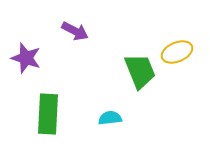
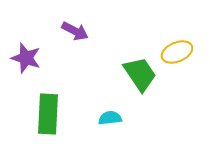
green trapezoid: moved 3 px down; rotated 12 degrees counterclockwise
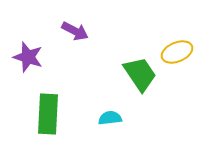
purple star: moved 2 px right, 1 px up
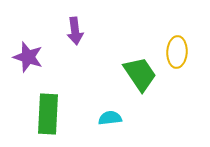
purple arrow: rotated 56 degrees clockwise
yellow ellipse: rotated 64 degrees counterclockwise
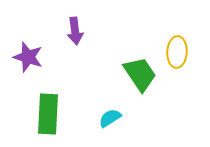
cyan semicircle: rotated 25 degrees counterclockwise
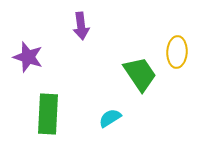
purple arrow: moved 6 px right, 5 px up
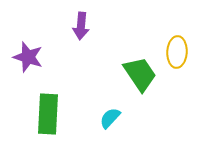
purple arrow: rotated 12 degrees clockwise
cyan semicircle: rotated 15 degrees counterclockwise
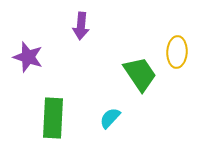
green rectangle: moved 5 px right, 4 px down
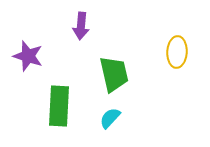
purple star: moved 1 px up
green trapezoid: moved 26 px left; rotated 21 degrees clockwise
green rectangle: moved 6 px right, 12 px up
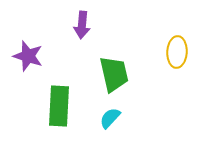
purple arrow: moved 1 px right, 1 px up
